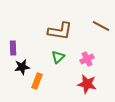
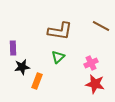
pink cross: moved 4 px right, 4 px down
red star: moved 8 px right
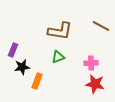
purple rectangle: moved 2 px down; rotated 24 degrees clockwise
green triangle: rotated 24 degrees clockwise
pink cross: rotated 24 degrees clockwise
